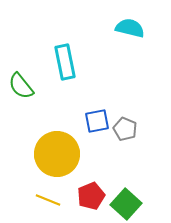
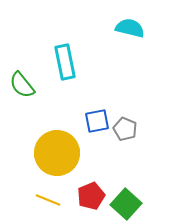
green semicircle: moved 1 px right, 1 px up
yellow circle: moved 1 px up
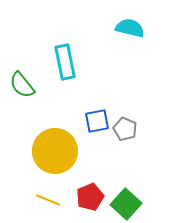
yellow circle: moved 2 px left, 2 px up
red pentagon: moved 1 px left, 1 px down
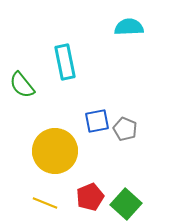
cyan semicircle: moved 1 px left, 1 px up; rotated 16 degrees counterclockwise
yellow line: moved 3 px left, 3 px down
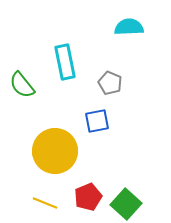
gray pentagon: moved 15 px left, 46 px up
red pentagon: moved 2 px left
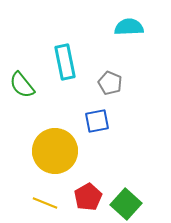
red pentagon: rotated 8 degrees counterclockwise
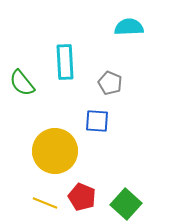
cyan rectangle: rotated 8 degrees clockwise
green semicircle: moved 2 px up
blue square: rotated 15 degrees clockwise
red pentagon: moved 6 px left; rotated 20 degrees counterclockwise
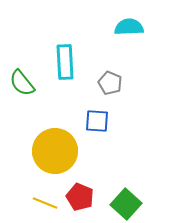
red pentagon: moved 2 px left
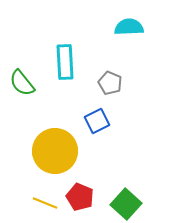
blue square: rotated 30 degrees counterclockwise
